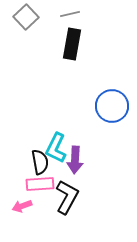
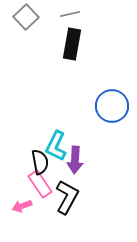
cyan L-shape: moved 2 px up
pink rectangle: rotated 60 degrees clockwise
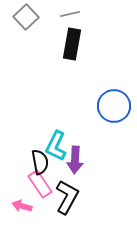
blue circle: moved 2 px right
pink arrow: rotated 36 degrees clockwise
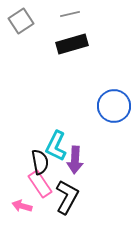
gray square: moved 5 px left, 4 px down; rotated 10 degrees clockwise
black rectangle: rotated 64 degrees clockwise
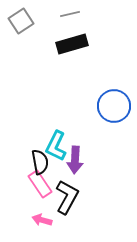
pink arrow: moved 20 px right, 14 px down
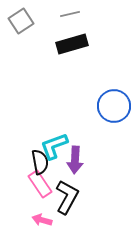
cyan L-shape: moved 2 px left; rotated 44 degrees clockwise
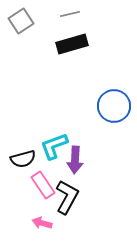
black semicircle: moved 17 px left, 3 px up; rotated 85 degrees clockwise
pink rectangle: moved 3 px right, 1 px down
pink arrow: moved 3 px down
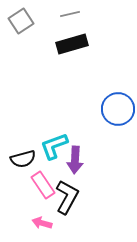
blue circle: moved 4 px right, 3 px down
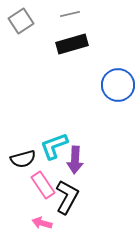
blue circle: moved 24 px up
